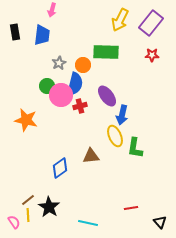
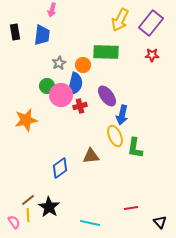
orange star: rotated 25 degrees counterclockwise
cyan line: moved 2 px right
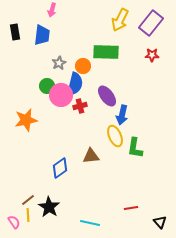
orange circle: moved 1 px down
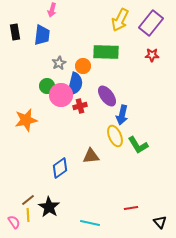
green L-shape: moved 3 px right, 3 px up; rotated 40 degrees counterclockwise
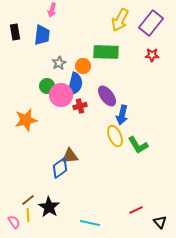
brown triangle: moved 21 px left
red line: moved 5 px right, 2 px down; rotated 16 degrees counterclockwise
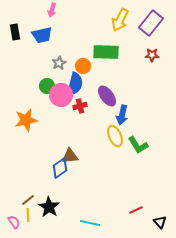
blue trapezoid: rotated 70 degrees clockwise
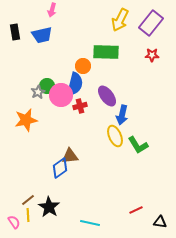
gray star: moved 21 px left, 29 px down
black triangle: rotated 40 degrees counterclockwise
